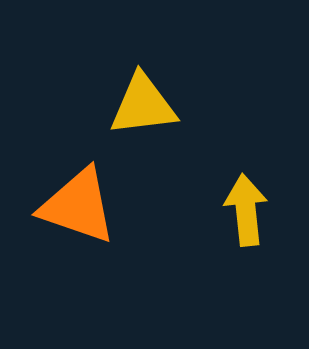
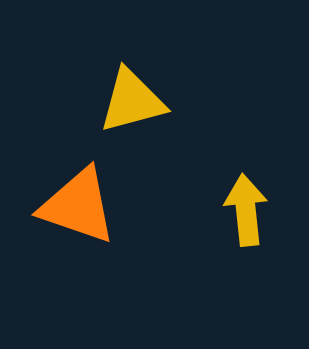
yellow triangle: moved 11 px left, 4 px up; rotated 8 degrees counterclockwise
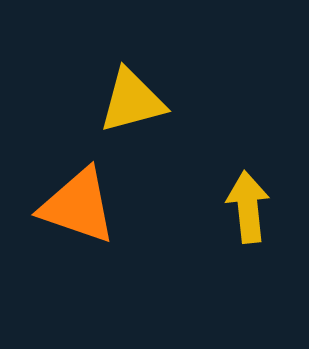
yellow arrow: moved 2 px right, 3 px up
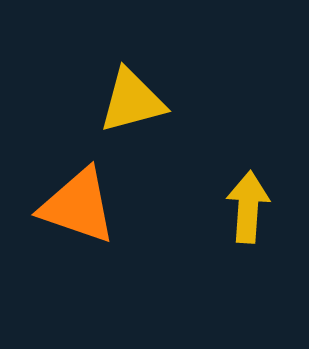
yellow arrow: rotated 10 degrees clockwise
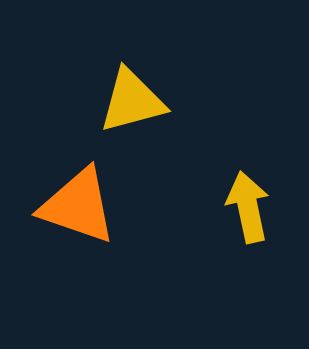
yellow arrow: rotated 16 degrees counterclockwise
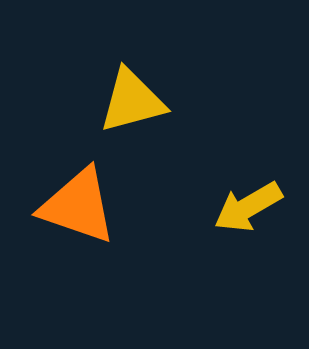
yellow arrow: rotated 108 degrees counterclockwise
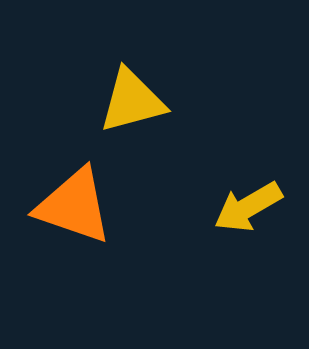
orange triangle: moved 4 px left
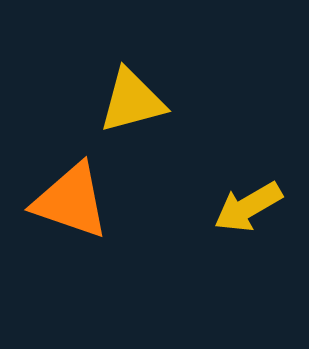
orange triangle: moved 3 px left, 5 px up
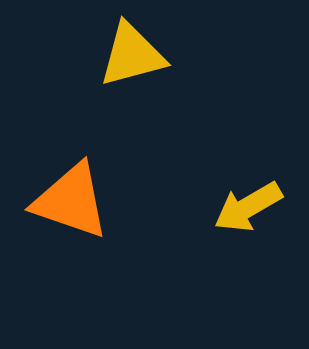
yellow triangle: moved 46 px up
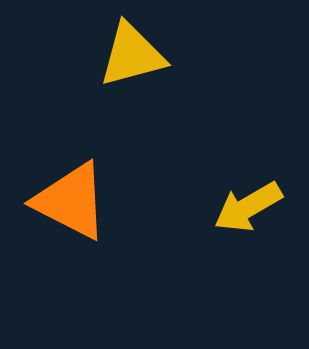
orange triangle: rotated 8 degrees clockwise
